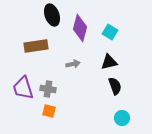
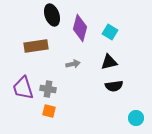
black semicircle: moved 1 px left; rotated 102 degrees clockwise
cyan circle: moved 14 px right
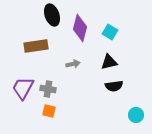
purple trapezoid: rotated 45 degrees clockwise
cyan circle: moved 3 px up
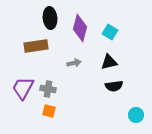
black ellipse: moved 2 px left, 3 px down; rotated 15 degrees clockwise
gray arrow: moved 1 px right, 1 px up
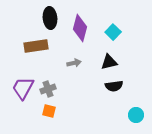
cyan square: moved 3 px right; rotated 14 degrees clockwise
gray cross: rotated 28 degrees counterclockwise
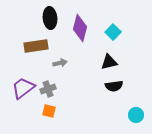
gray arrow: moved 14 px left
purple trapezoid: rotated 25 degrees clockwise
